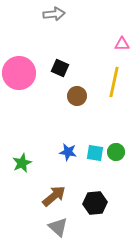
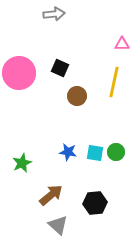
brown arrow: moved 3 px left, 1 px up
gray triangle: moved 2 px up
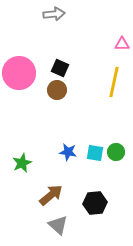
brown circle: moved 20 px left, 6 px up
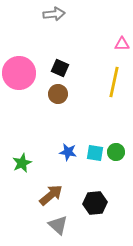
brown circle: moved 1 px right, 4 px down
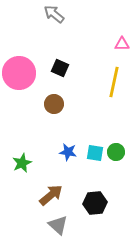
gray arrow: rotated 135 degrees counterclockwise
brown circle: moved 4 px left, 10 px down
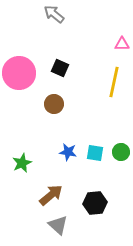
green circle: moved 5 px right
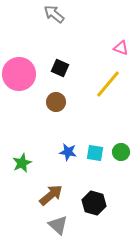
pink triangle: moved 1 px left, 4 px down; rotated 21 degrees clockwise
pink circle: moved 1 px down
yellow line: moved 6 px left, 2 px down; rotated 28 degrees clockwise
brown circle: moved 2 px right, 2 px up
black hexagon: moved 1 px left; rotated 20 degrees clockwise
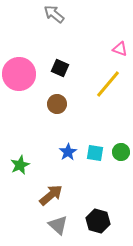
pink triangle: moved 1 px left, 1 px down
brown circle: moved 1 px right, 2 px down
blue star: rotated 30 degrees clockwise
green star: moved 2 px left, 2 px down
black hexagon: moved 4 px right, 18 px down
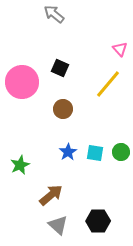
pink triangle: rotated 28 degrees clockwise
pink circle: moved 3 px right, 8 px down
brown circle: moved 6 px right, 5 px down
black hexagon: rotated 15 degrees counterclockwise
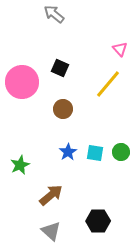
gray triangle: moved 7 px left, 6 px down
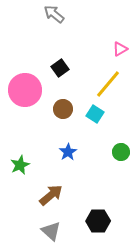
pink triangle: rotated 42 degrees clockwise
black square: rotated 30 degrees clockwise
pink circle: moved 3 px right, 8 px down
cyan square: moved 39 px up; rotated 24 degrees clockwise
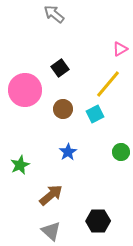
cyan square: rotated 30 degrees clockwise
